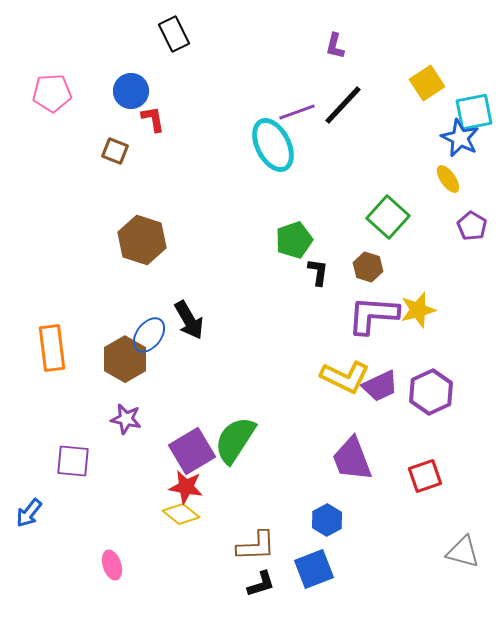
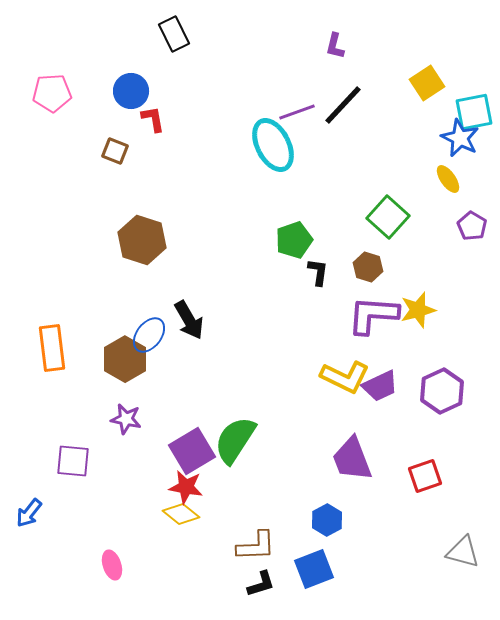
purple hexagon at (431, 392): moved 11 px right, 1 px up
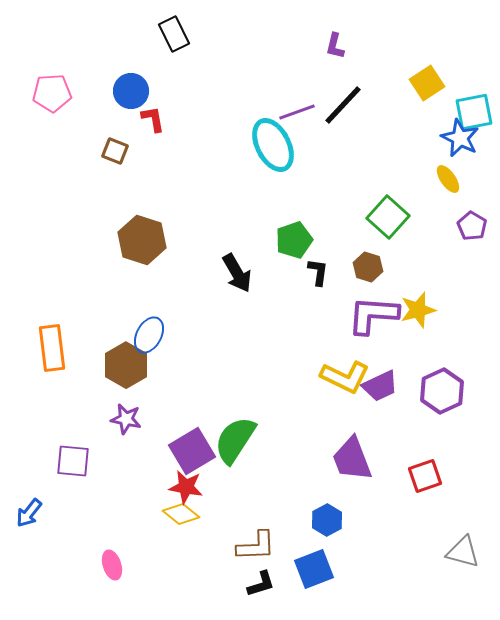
black arrow at (189, 320): moved 48 px right, 47 px up
blue ellipse at (149, 335): rotated 9 degrees counterclockwise
brown hexagon at (125, 359): moved 1 px right, 6 px down
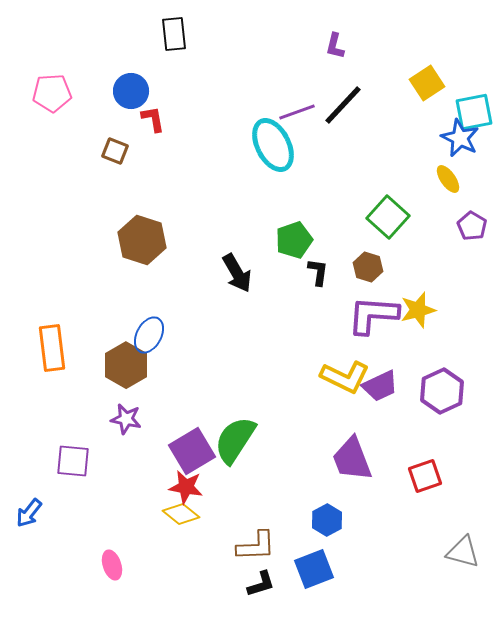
black rectangle at (174, 34): rotated 20 degrees clockwise
